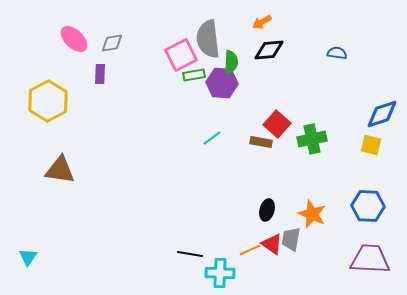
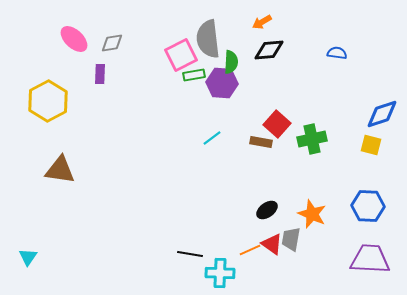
black ellipse: rotated 40 degrees clockwise
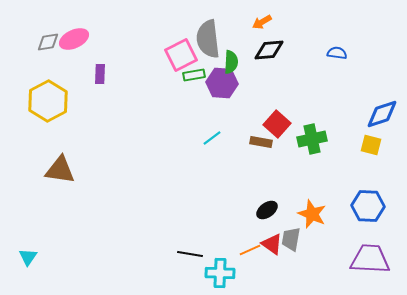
pink ellipse: rotated 68 degrees counterclockwise
gray diamond: moved 64 px left, 1 px up
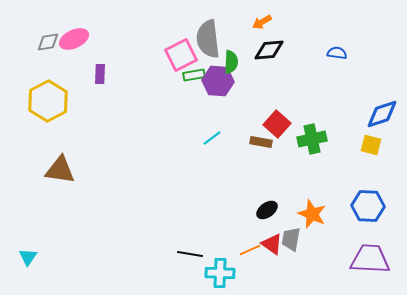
purple hexagon: moved 4 px left, 2 px up
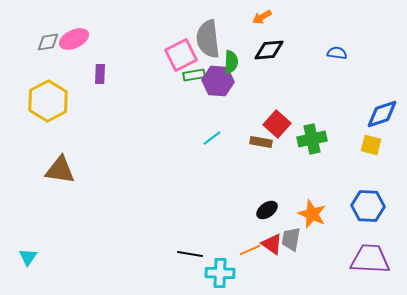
orange arrow: moved 5 px up
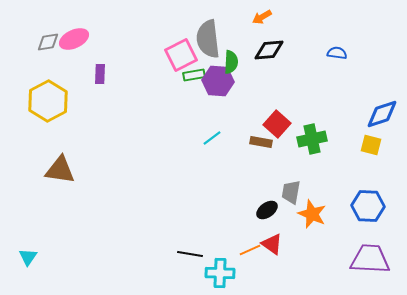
gray trapezoid: moved 47 px up
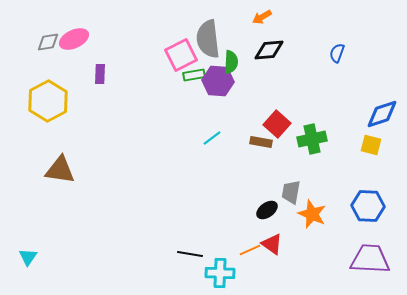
blue semicircle: rotated 78 degrees counterclockwise
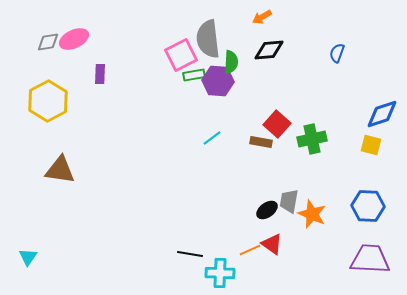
gray trapezoid: moved 2 px left, 9 px down
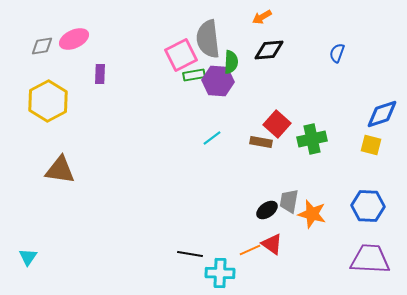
gray diamond: moved 6 px left, 4 px down
orange star: rotated 8 degrees counterclockwise
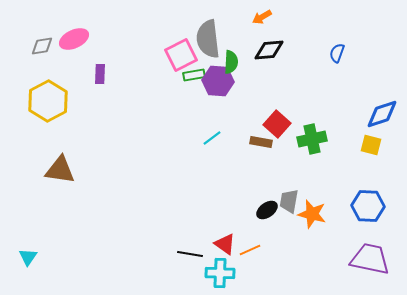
red triangle: moved 47 px left
purple trapezoid: rotated 9 degrees clockwise
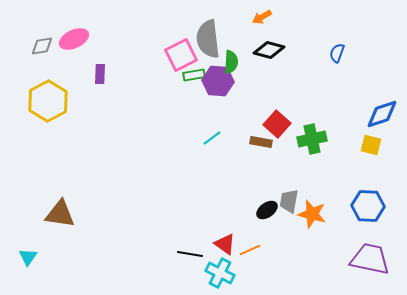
black diamond: rotated 20 degrees clockwise
brown triangle: moved 44 px down
cyan cross: rotated 24 degrees clockwise
